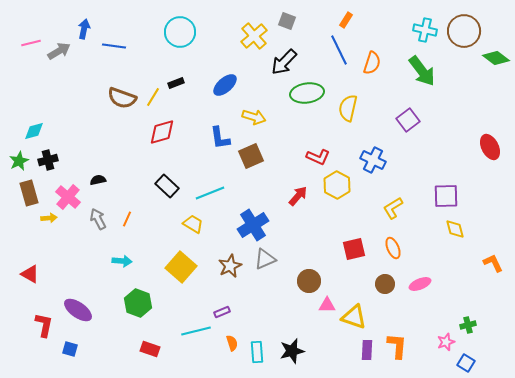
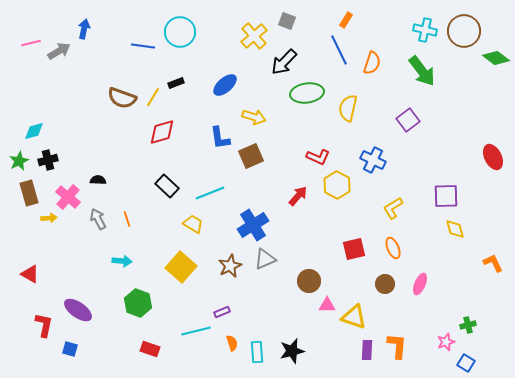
blue line at (114, 46): moved 29 px right
red ellipse at (490, 147): moved 3 px right, 10 px down
black semicircle at (98, 180): rotated 14 degrees clockwise
orange line at (127, 219): rotated 42 degrees counterclockwise
pink ellipse at (420, 284): rotated 45 degrees counterclockwise
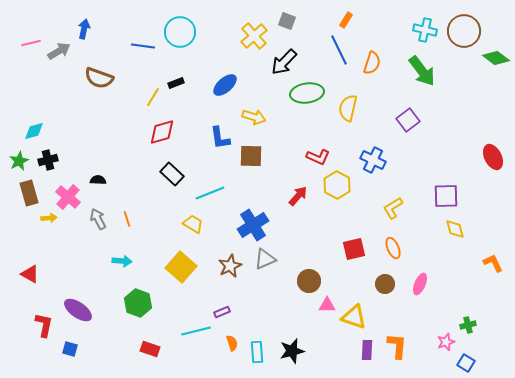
brown semicircle at (122, 98): moved 23 px left, 20 px up
brown square at (251, 156): rotated 25 degrees clockwise
black rectangle at (167, 186): moved 5 px right, 12 px up
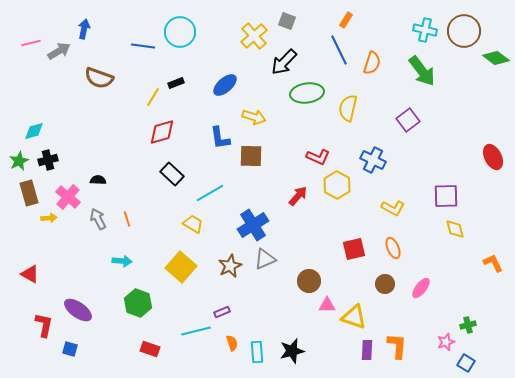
cyan line at (210, 193): rotated 8 degrees counterclockwise
yellow L-shape at (393, 208): rotated 120 degrees counterclockwise
pink ellipse at (420, 284): moved 1 px right, 4 px down; rotated 15 degrees clockwise
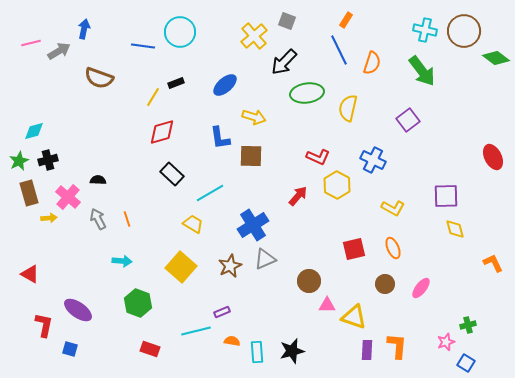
orange semicircle at (232, 343): moved 2 px up; rotated 63 degrees counterclockwise
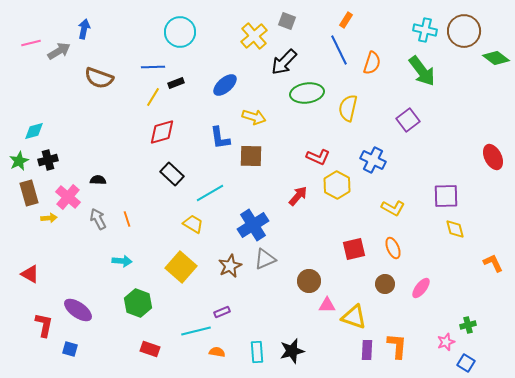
blue line at (143, 46): moved 10 px right, 21 px down; rotated 10 degrees counterclockwise
orange semicircle at (232, 341): moved 15 px left, 11 px down
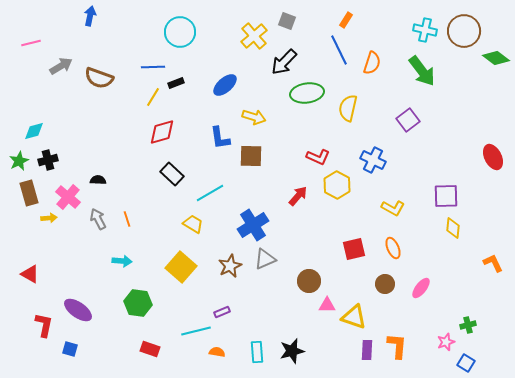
blue arrow at (84, 29): moved 6 px right, 13 px up
gray arrow at (59, 51): moved 2 px right, 15 px down
yellow diamond at (455, 229): moved 2 px left, 1 px up; rotated 20 degrees clockwise
green hexagon at (138, 303): rotated 12 degrees counterclockwise
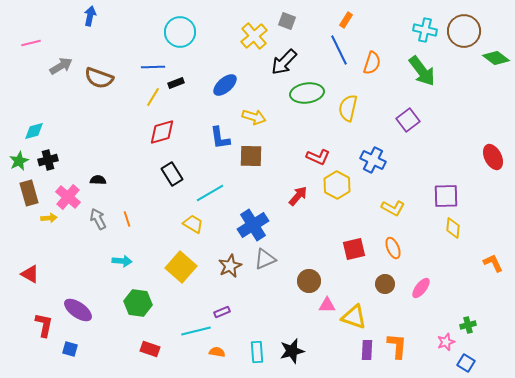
black rectangle at (172, 174): rotated 15 degrees clockwise
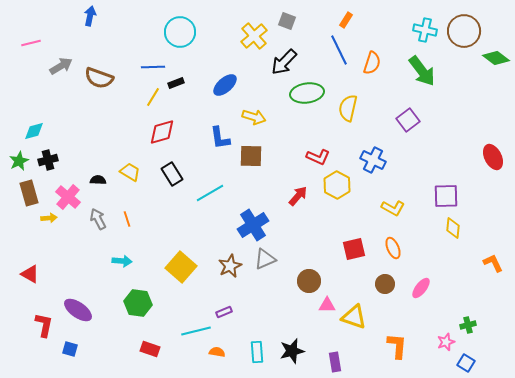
yellow trapezoid at (193, 224): moved 63 px left, 52 px up
purple rectangle at (222, 312): moved 2 px right
purple rectangle at (367, 350): moved 32 px left, 12 px down; rotated 12 degrees counterclockwise
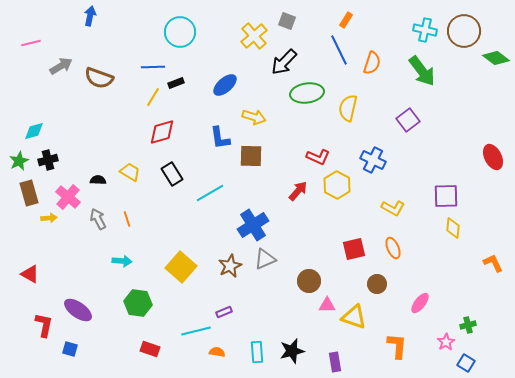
red arrow at (298, 196): moved 5 px up
brown circle at (385, 284): moved 8 px left
pink ellipse at (421, 288): moved 1 px left, 15 px down
pink star at (446, 342): rotated 12 degrees counterclockwise
